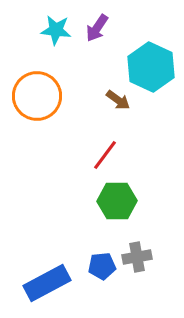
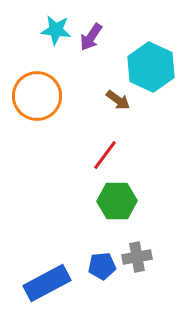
purple arrow: moved 6 px left, 9 px down
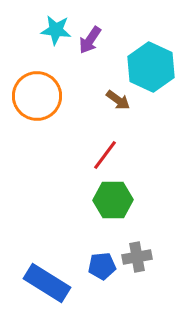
purple arrow: moved 1 px left, 3 px down
green hexagon: moved 4 px left, 1 px up
blue rectangle: rotated 60 degrees clockwise
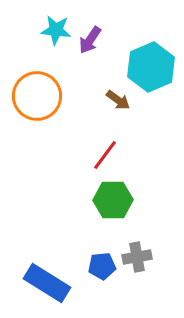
cyan hexagon: rotated 12 degrees clockwise
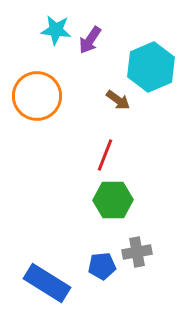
red line: rotated 16 degrees counterclockwise
gray cross: moved 5 px up
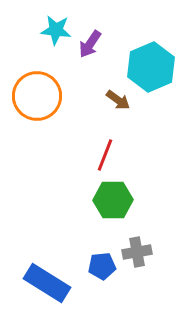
purple arrow: moved 4 px down
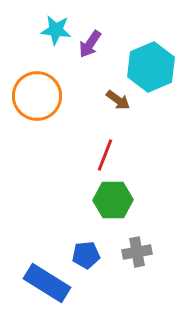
blue pentagon: moved 16 px left, 11 px up
